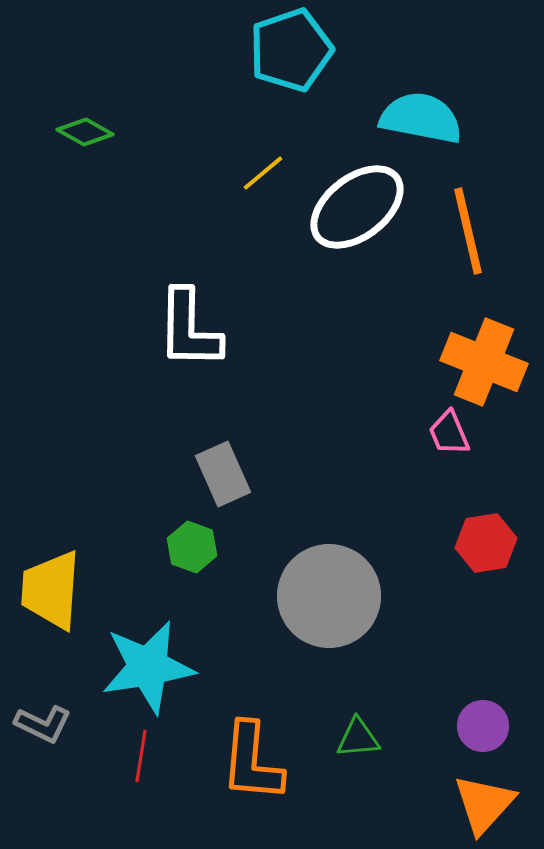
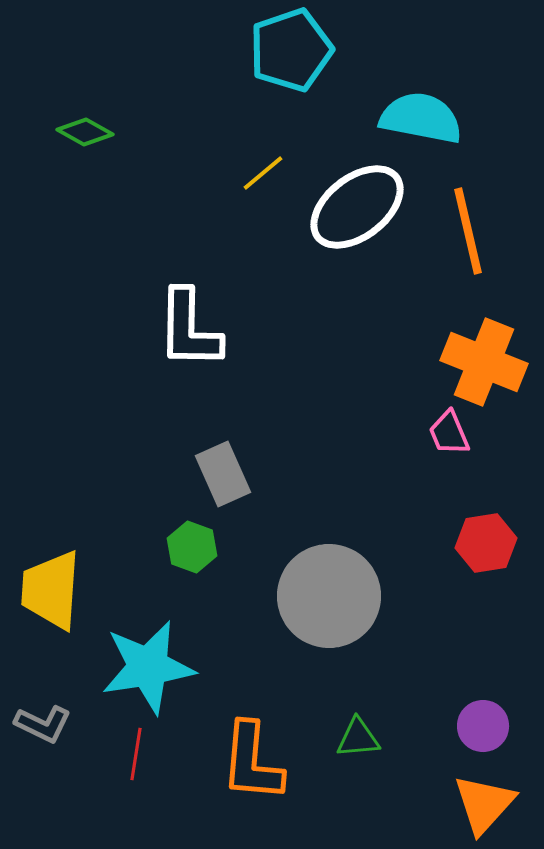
red line: moved 5 px left, 2 px up
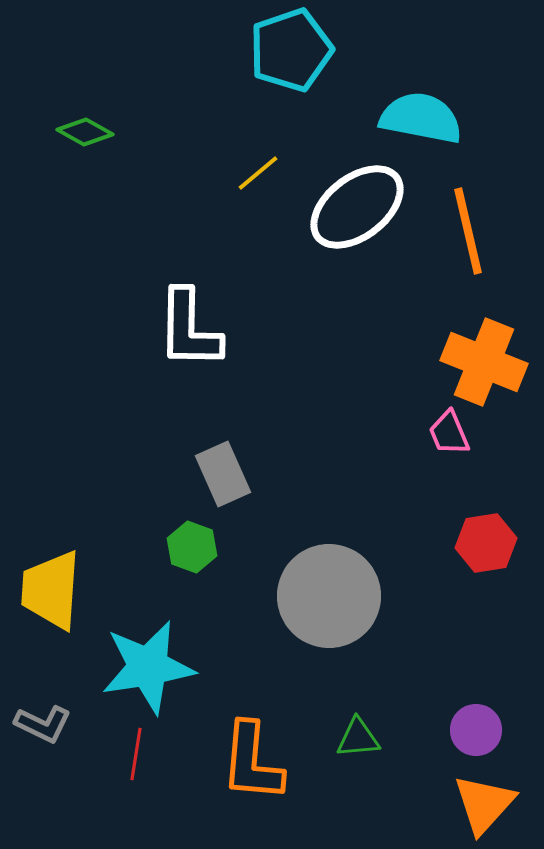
yellow line: moved 5 px left
purple circle: moved 7 px left, 4 px down
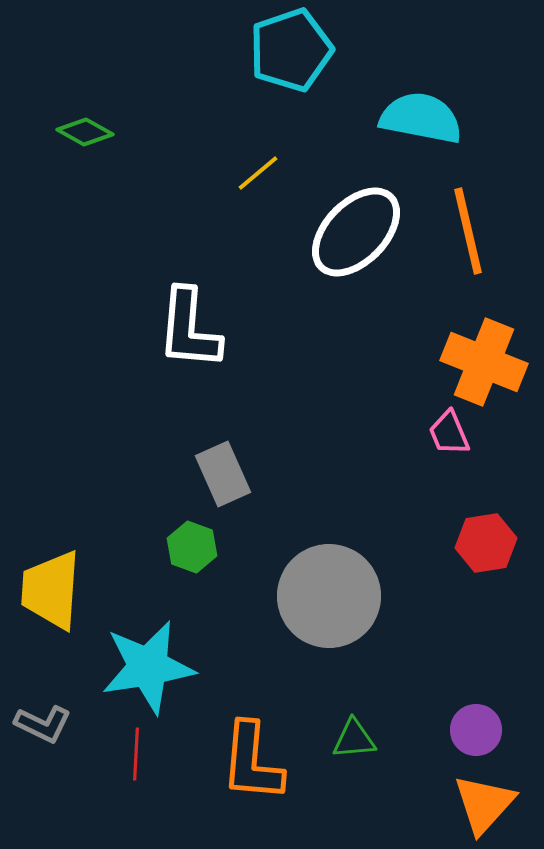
white ellipse: moved 1 px left, 25 px down; rotated 8 degrees counterclockwise
white L-shape: rotated 4 degrees clockwise
green triangle: moved 4 px left, 1 px down
red line: rotated 6 degrees counterclockwise
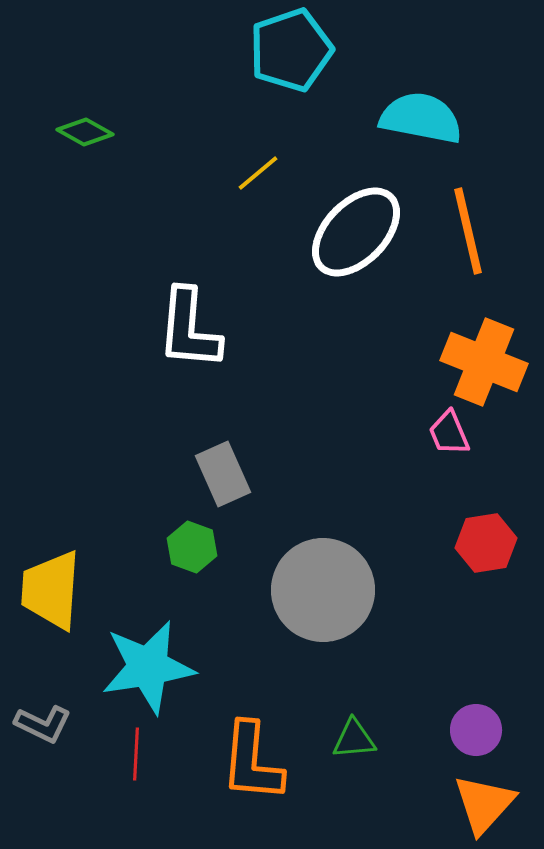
gray circle: moved 6 px left, 6 px up
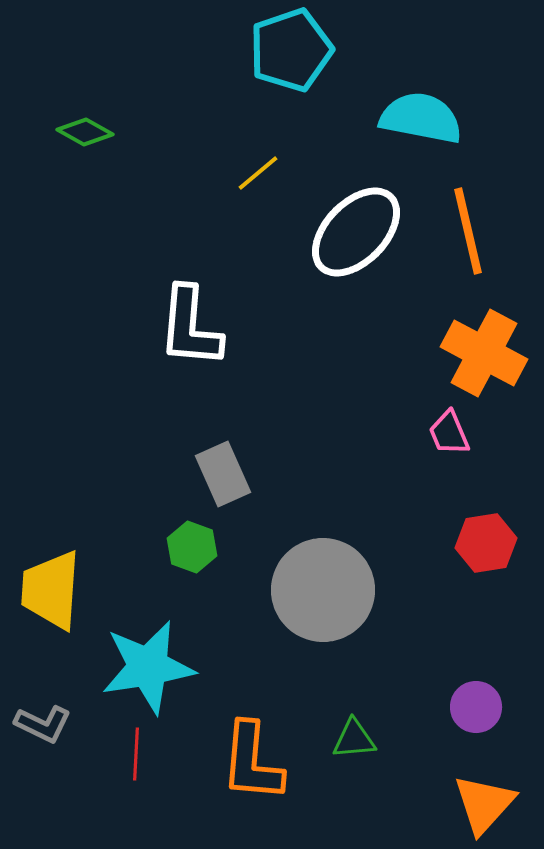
white L-shape: moved 1 px right, 2 px up
orange cross: moved 9 px up; rotated 6 degrees clockwise
purple circle: moved 23 px up
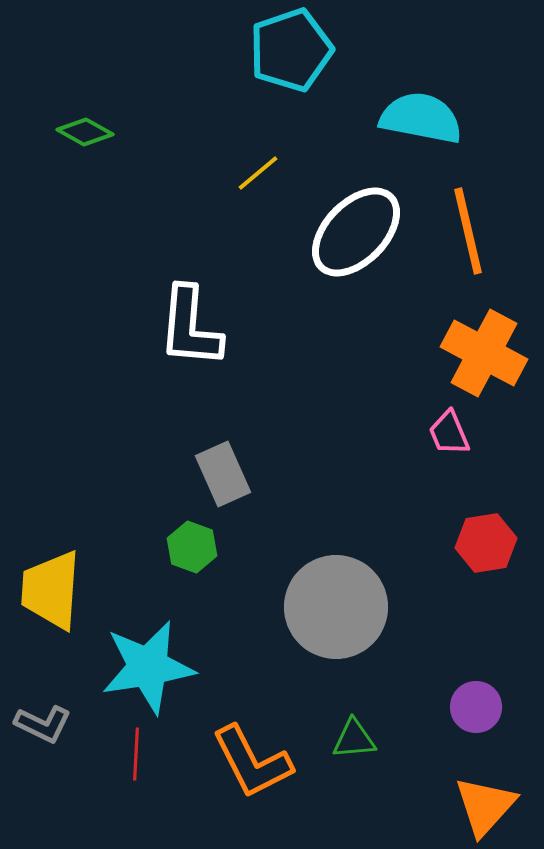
gray circle: moved 13 px right, 17 px down
orange L-shape: rotated 32 degrees counterclockwise
orange triangle: moved 1 px right, 2 px down
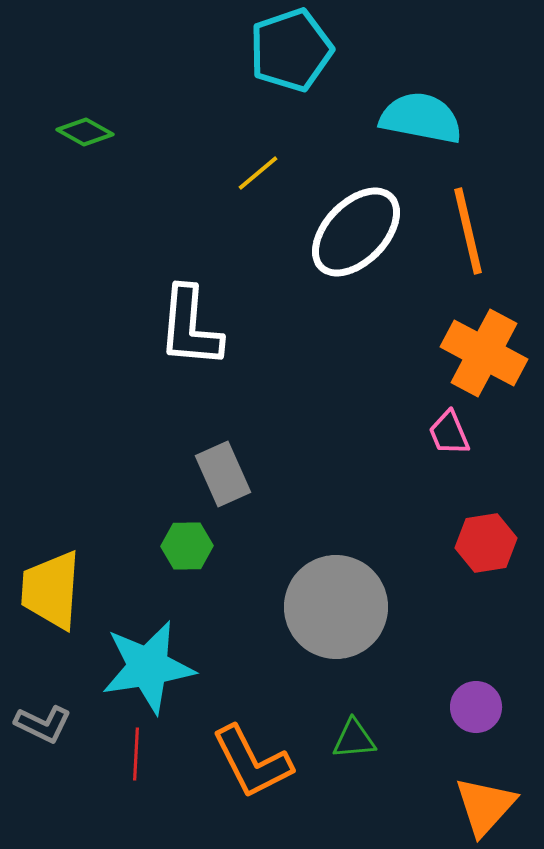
green hexagon: moved 5 px left, 1 px up; rotated 21 degrees counterclockwise
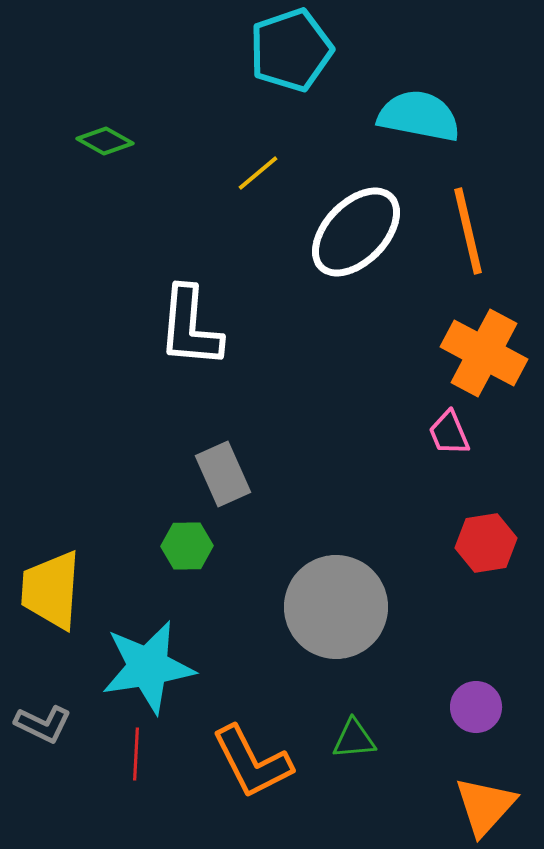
cyan semicircle: moved 2 px left, 2 px up
green diamond: moved 20 px right, 9 px down
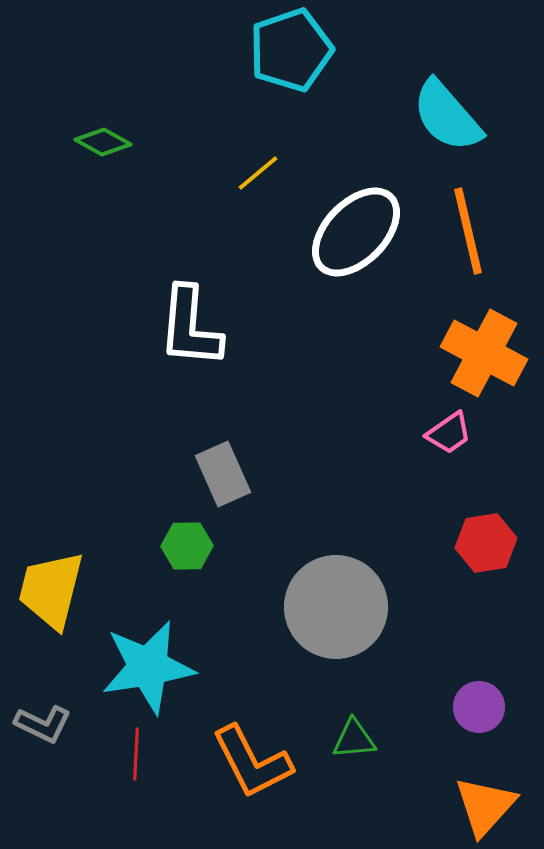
cyan semicircle: moved 28 px right; rotated 142 degrees counterclockwise
green diamond: moved 2 px left, 1 px down
pink trapezoid: rotated 102 degrees counterclockwise
yellow trapezoid: rotated 10 degrees clockwise
purple circle: moved 3 px right
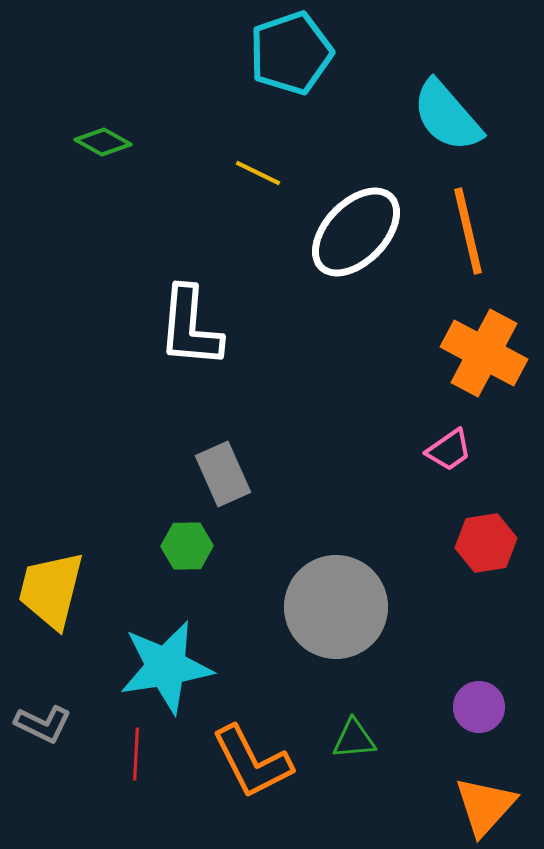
cyan pentagon: moved 3 px down
yellow line: rotated 66 degrees clockwise
pink trapezoid: moved 17 px down
cyan star: moved 18 px right
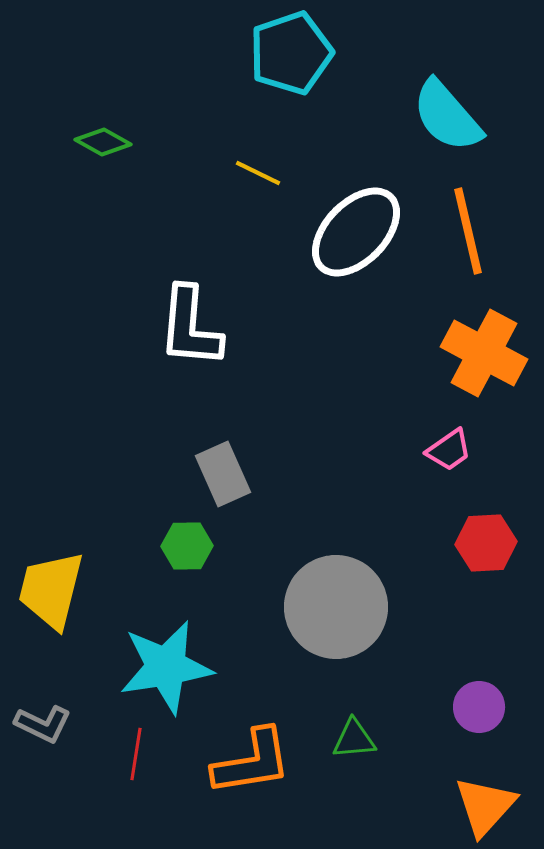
red hexagon: rotated 6 degrees clockwise
red line: rotated 6 degrees clockwise
orange L-shape: rotated 72 degrees counterclockwise
